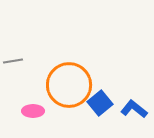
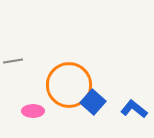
blue square: moved 7 px left, 1 px up; rotated 10 degrees counterclockwise
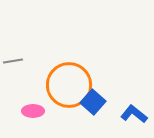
blue L-shape: moved 5 px down
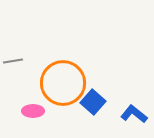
orange circle: moved 6 px left, 2 px up
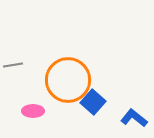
gray line: moved 4 px down
orange circle: moved 5 px right, 3 px up
blue L-shape: moved 4 px down
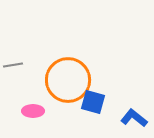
blue square: rotated 25 degrees counterclockwise
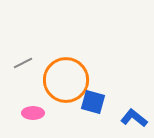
gray line: moved 10 px right, 2 px up; rotated 18 degrees counterclockwise
orange circle: moved 2 px left
pink ellipse: moved 2 px down
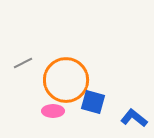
pink ellipse: moved 20 px right, 2 px up
